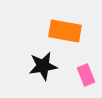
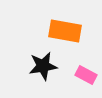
pink rectangle: rotated 40 degrees counterclockwise
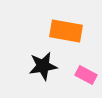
orange rectangle: moved 1 px right
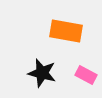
black star: moved 1 px left, 7 px down; rotated 24 degrees clockwise
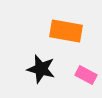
black star: moved 1 px left, 4 px up
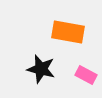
orange rectangle: moved 2 px right, 1 px down
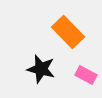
orange rectangle: rotated 36 degrees clockwise
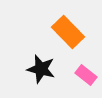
pink rectangle: rotated 10 degrees clockwise
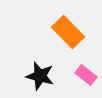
black star: moved 1 px left, 7 px down
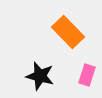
pink rectangle: moved 1 px right; rotated 70 degrees clockwise
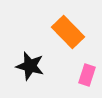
black star: moved 10 px left, 10 px up
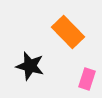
pink rectangle: moved 4 px down
